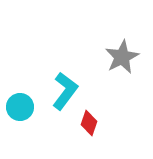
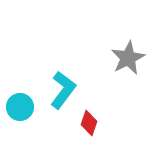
gray star: moved 6 px right, 1 px down
cyan L-shape: moved 2 px left, 1 px up
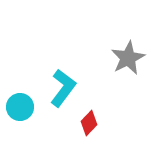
cyan L-shape: moved 2 px up
red diamond: rotated 25 degrees clockwise
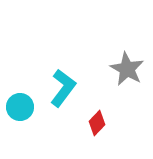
gray star: moved 1 px left, 11 px down; rotated 16 degrees counterclockwise
red diamond: moved 8 px right
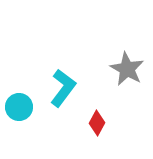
cyan circle: moved 1 px left
red diamond: rotated 15 degrees counterclockwise
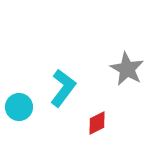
red diamond: rotated 35 degrees clockwise
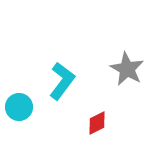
cyan L-shape: moved 1 px left, 7 px up
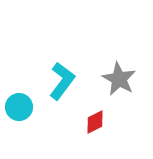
gray star: moved 8 px left, 10 px down
red diamond: moved 2 px left, 1 px up
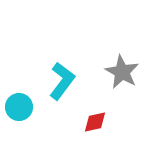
gray star: moved 3 px right, 7 px up
red diamond: rotated 15 degrees clockwise
